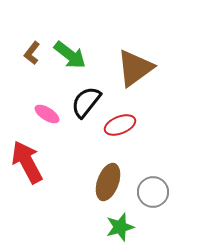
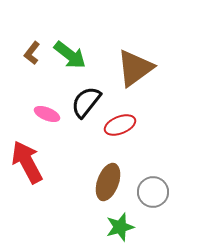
pink ellipse: rotated 10 degrees counterclockwise
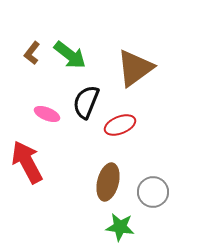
black semicircle: rotated 16 degrees counterclockwise
brown ellipse: rotated 6 degrees counterclockwise
green star: rotated 24 degrees clockwise
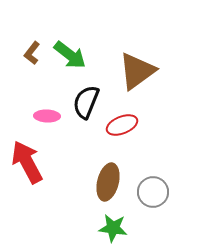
brown triangle: moved 2 px right, 3 px down
pink ellipse: moved 2 px down; rotated 20 degrees counterclockwise
red ellipse: moved 2 px right
green star: moved 7 px left, 1 px down
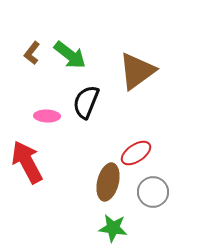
red ellipse: moved 14 px right, 28 px down; rotated 12 degrees counterclockwise
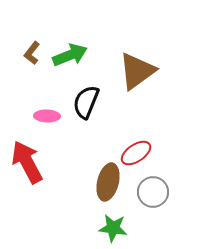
green arrow: rotated 60 degrees counterclockwise
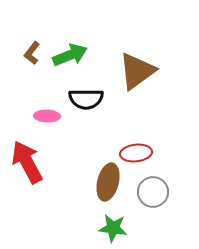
black semicircle: moved 3 px up; rotated 112 degrees counterclockwise
red ellipse: rotated 28 degrees clockwise
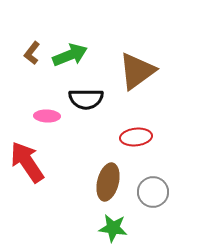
red ellipse: moved 16 px up
red arrow: rotated 6 degrees counterclockwise
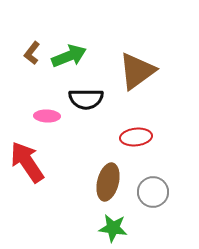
green arrow: moved 1 px left, 1 px down
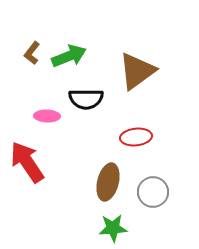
green star: rotated 12 degrees counterclockwise
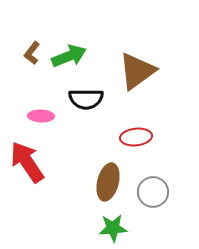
pink ellipse: moved 6 px left
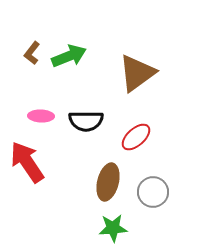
brown triangle: moved 2 px down
black semicircle: moved 22 px down
red ellipse: rotated 36 degrees counterclockwise
